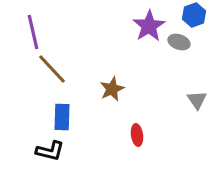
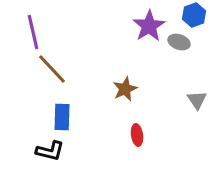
brown star: moved 13 px right
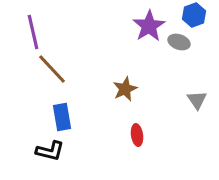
blue rectangle: rotated 12 degrees counterclockwise
